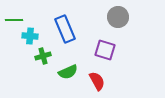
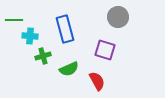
blue rectangle: rotated 8 degrees clockwise
green semicircle: moved 1 px right, 3 px up
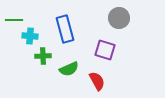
gray circle: moved 1 px right, 1 px down
green cross: rotated 14 degrees clockwise
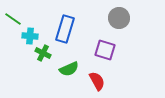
green line: moved 1 px left, 1 px up; rotated 36 degrees clockwise
blue rectangle: rotated 32 degrees clockwise
green cross: moved 3 px up; rotated 28 degrees clockwise
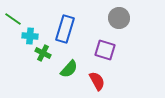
green semicircle: rotated 24 degrees counterclockwise
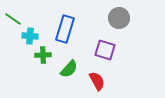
green cross: moved 2 px down; rotated 28 degrees counterclockwise
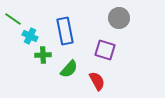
blue rectangle: moved 2 px down; rotated 28 degrees counterclockwise
cyan cross: rotated 21 degrees clockwise
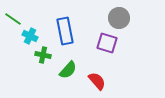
purple square: moved 2 px right, 7 px up
green cross: rotated 14 degrees clockwise
green semicircle: moved 1 px left, 1 px down
red semicircle: rotated 12 degrees counterclockwise
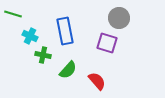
green line: moved 5 px up; rotated 18 degrees counterclockwise
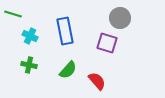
gray circle: moved 1 px right
green cross: moved 14 px left, 10 px down
